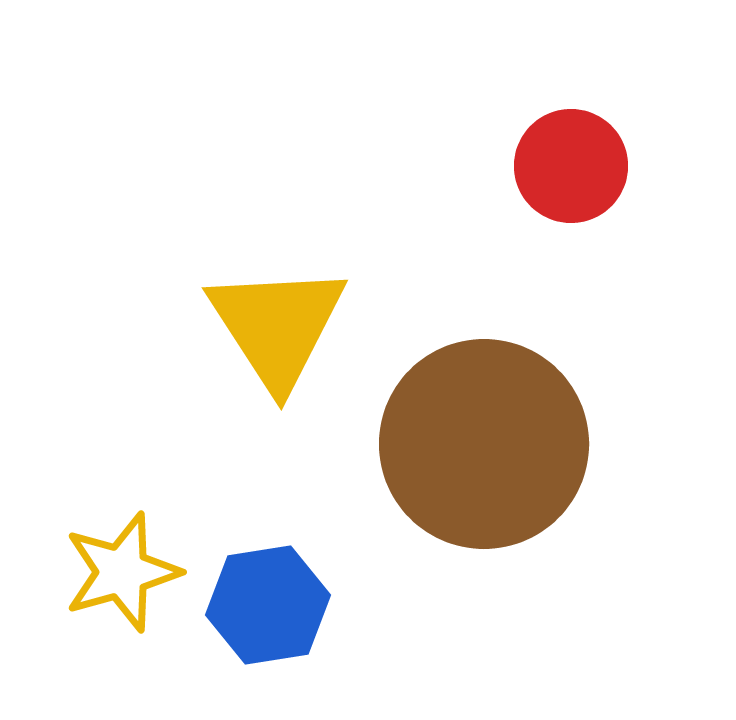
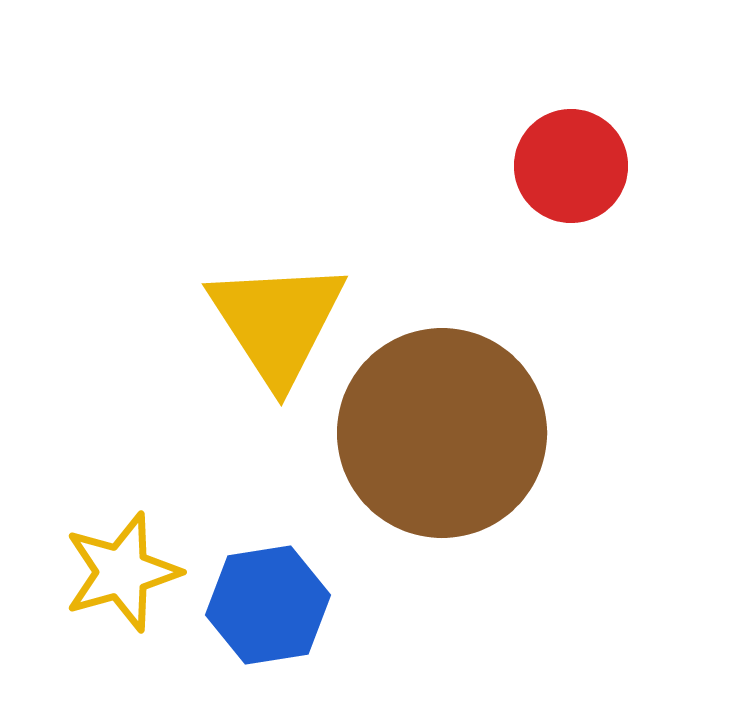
yellow triangle: moved 4 px up
brown circle: moved 42 px left, 11 px up
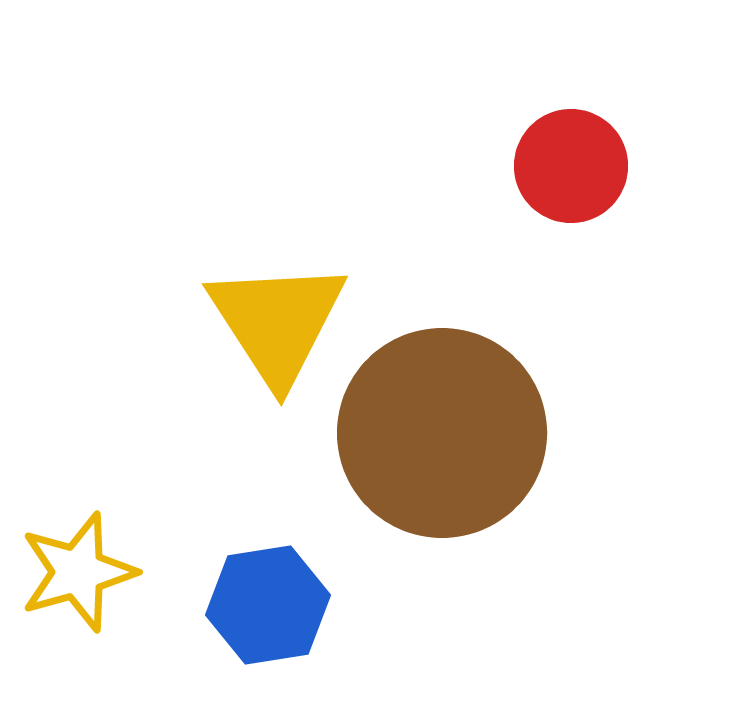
yellow star: moved 44 px left
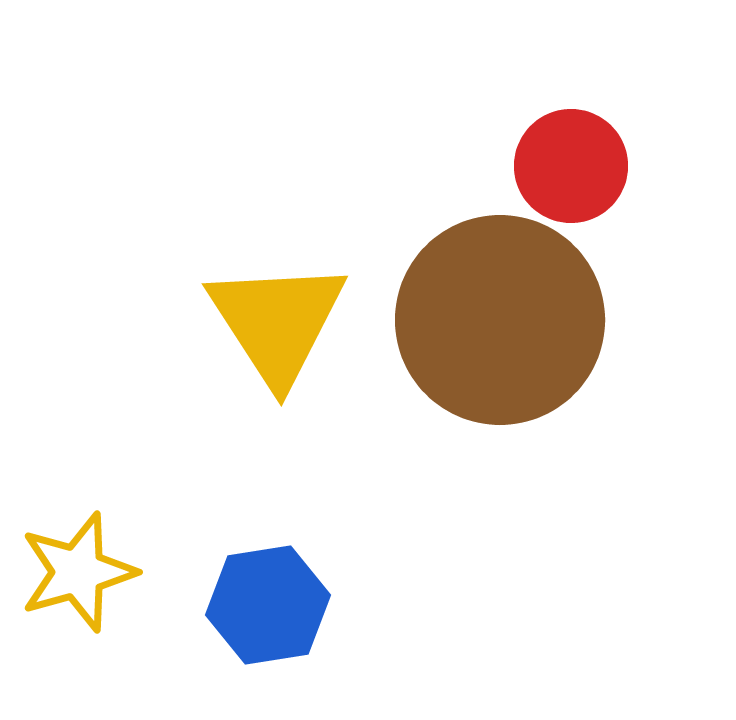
brown circle: moved 58 px right, 113 px up
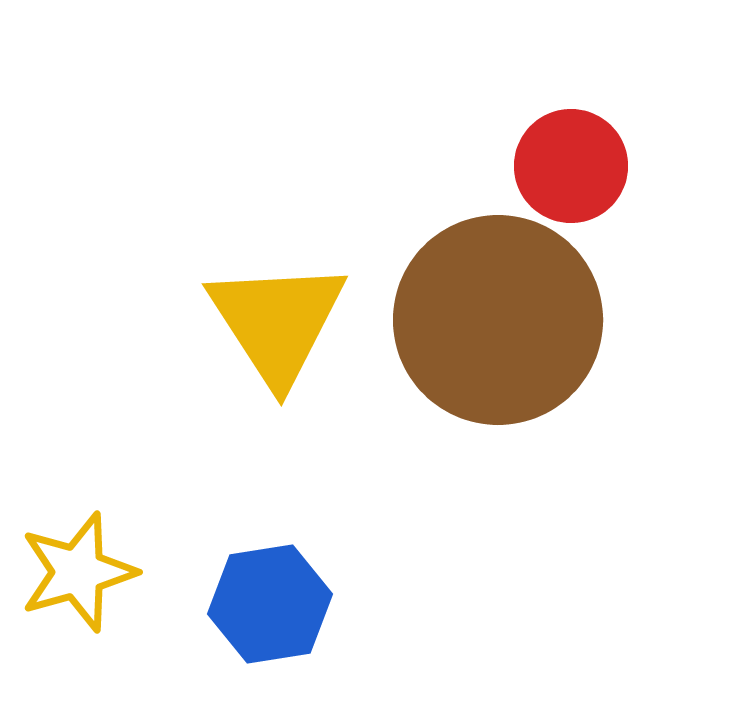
brown circle: moved 2 px left
blue hexagon: moved 2 px right, 1 px up
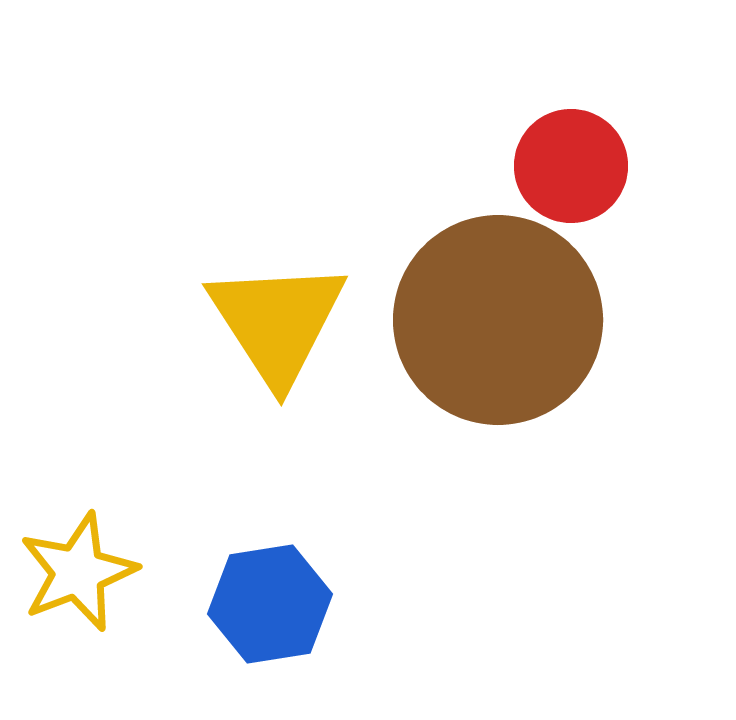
yellow star: rotated 5 degrees counterclockwise
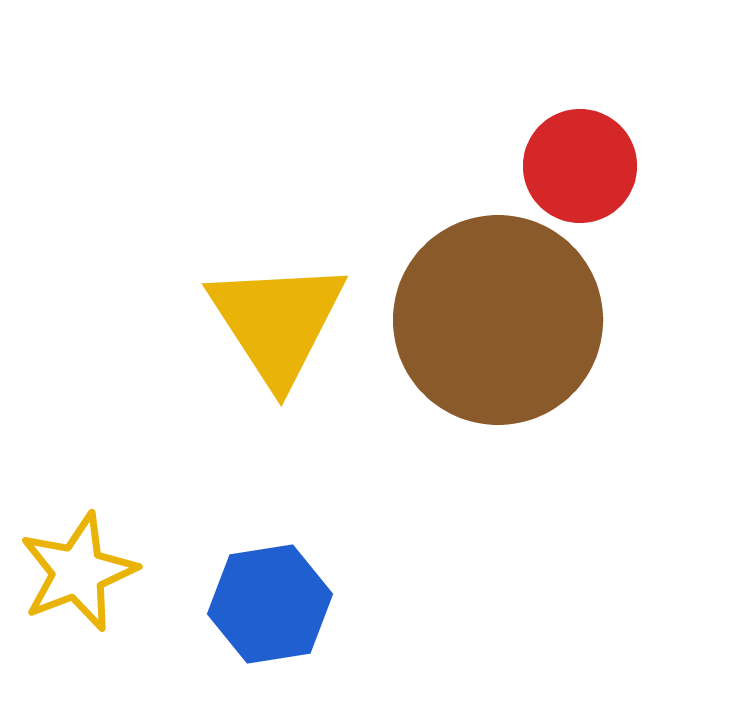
red circle: moved 9 px right
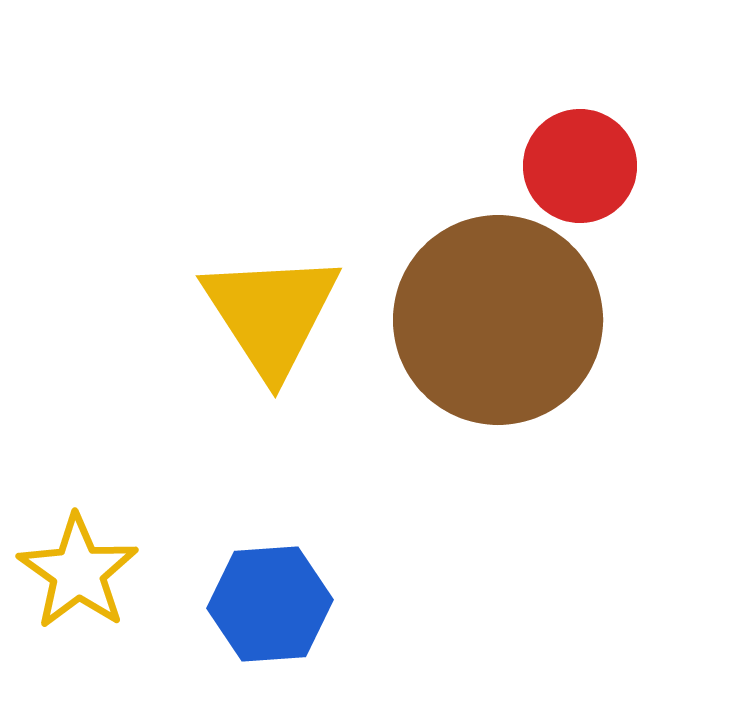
yellow triangle: moved 6 px left, 8 px up
yellow star: rotated 16 degrees counterclockwise
blue hexagon: rotated 5 degrees clockwise
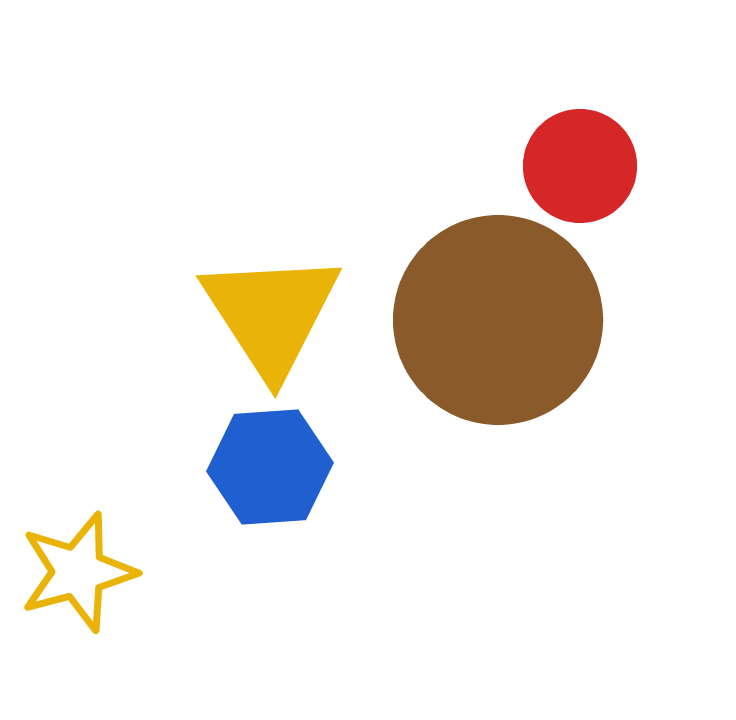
yellow star: rotated 22 degrees clockwise
blue hexagon: moved 137 px up
